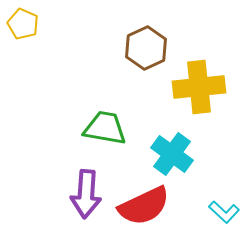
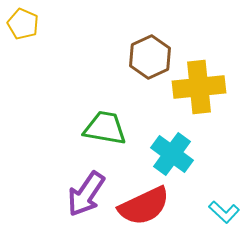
brown hexagon: moved 4 px right, 9 px down
purple arrow: rotated 30 degrees clockwise
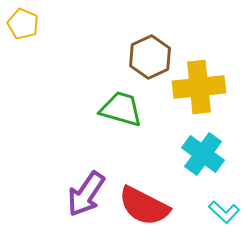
green trapezoid: moved 16 px right, 19 px up; rotated 6 degrees clockwise
cyan cross: moved 31 px right
red semicircle: rotated 52 degrees clockwise
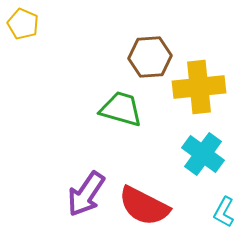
brown hexagon: rotated 21 degrees clockwise
cyan L-shape: rotated 76 degrees clockwise
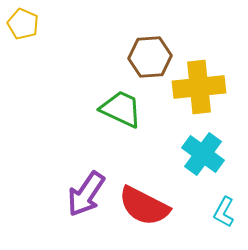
green trapezoid: rotated 9 degrees clockwise
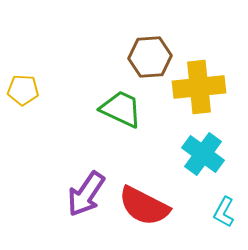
yellow pentagon: moved 66 px down; rotated 20 degrees counterclockwise
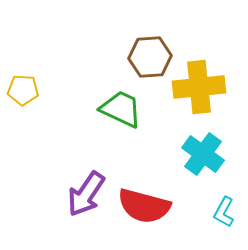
red semicircle: rotated 12 degrees counterclockwise
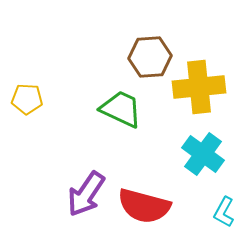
yellow pentagon: moved 4 px right, 9 px down
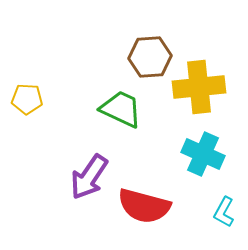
cyan cross: rotated 12 degrees counterclockwise
purple arrow: moved 3 px right, 17 px up
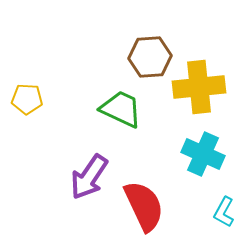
red semicircle: rotated 130 degrees counterclockwise
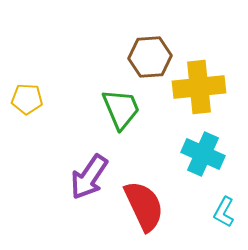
green trapezoid: rotated 42 degrees clockwise
